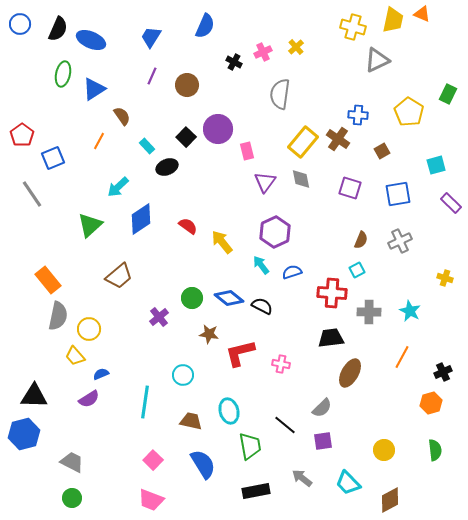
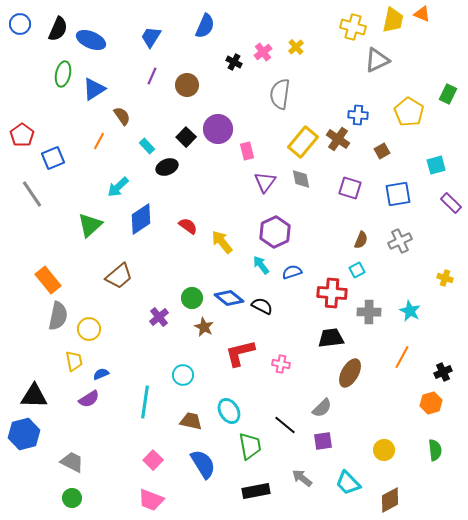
pink cross at (263, 52): rotated 12 degrees counterclockwise
brown star at (209, 334): moved 5 px left, 7 px up; rotated 18 degrees clockwise
yellow trapezoid at (75, 356): moved 1 px left, 5 px down; rotated 150 degrees counterclockwise
cyan ellipse at (229, 411): rotated 15 degrees counterclockwise
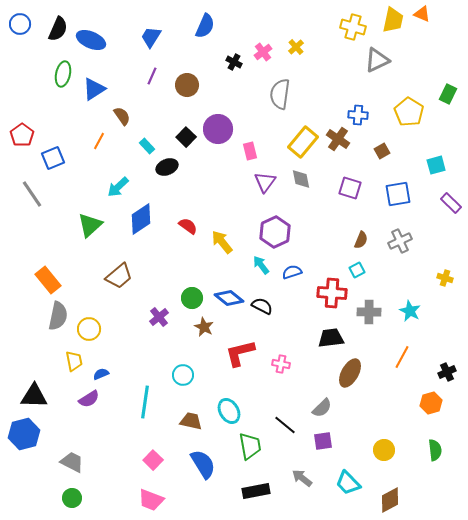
pink rectangle at (247, 151): moved 3 px right
black cross at (443, 372): moved 4 px right
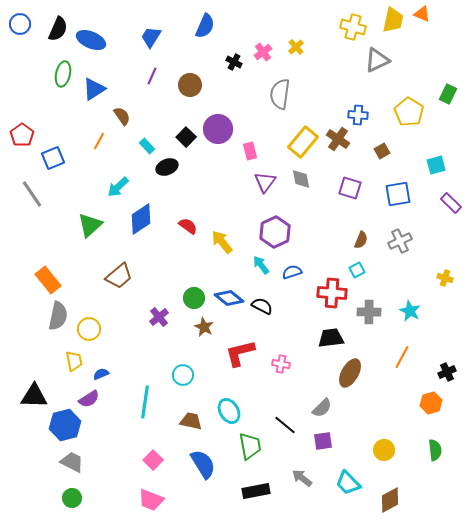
brown circle at (187, 85): moved 3 px right
green circle at (192, 298): moved 2 px right
blue hexagon at (24, 434): moved 41 px right, 9 px up
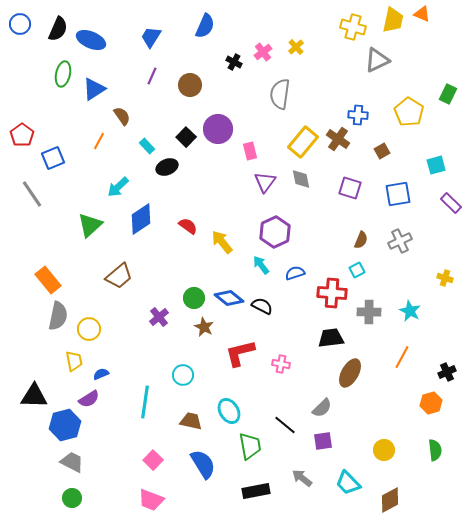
blue semicircle at (292, 272): moved 3 px right, 1 px down
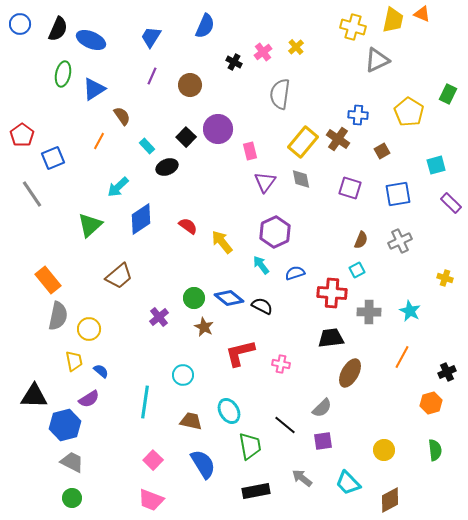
blue semicircle at (101, 374): moved 3 px up; rotated 63 degrees clockwise
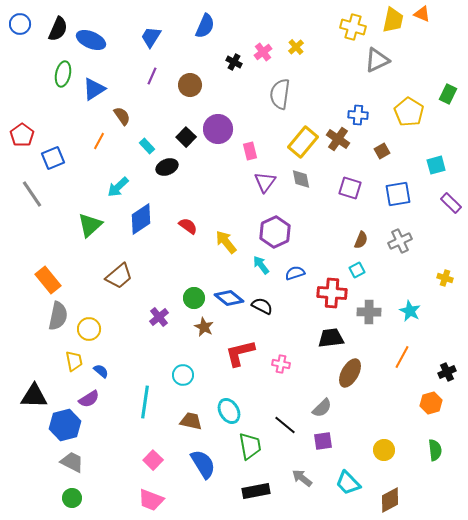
yellow arrow at (222, 242): moved 4 px right
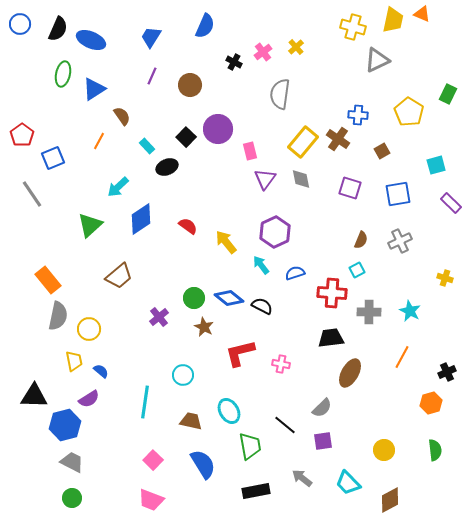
purple triangle at (265, 182): moved 3 px up
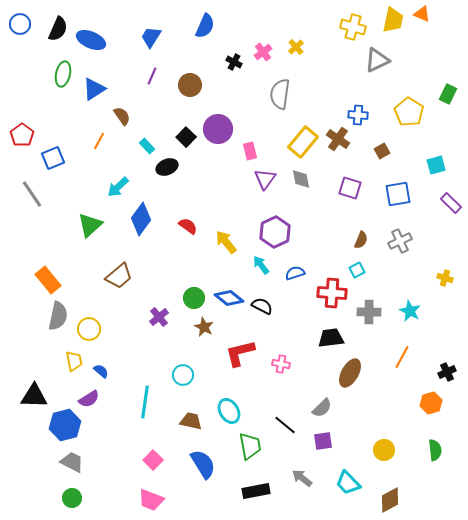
blue diamond at (141, 219): rotated 20 degrees counterclockwise
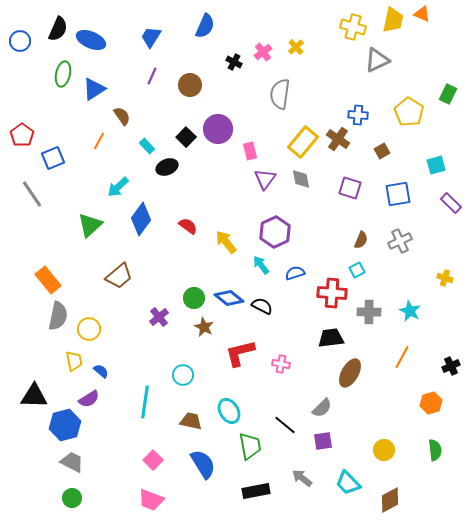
blue circle at (20, 24): moved 17 px down
black cross at (447, 372): moved 4 px right, 6 px up
